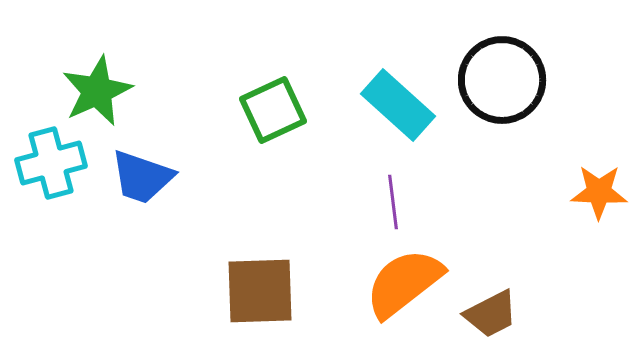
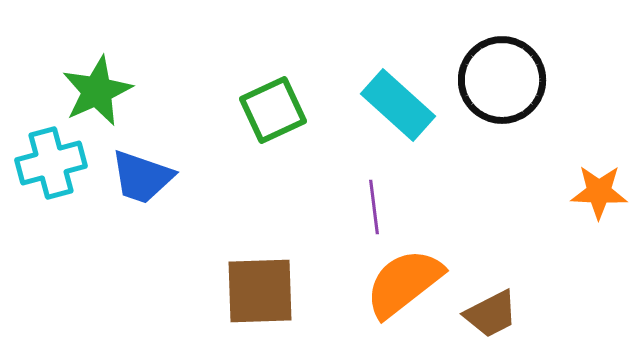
purple line: moved 19 px left, 5 px down
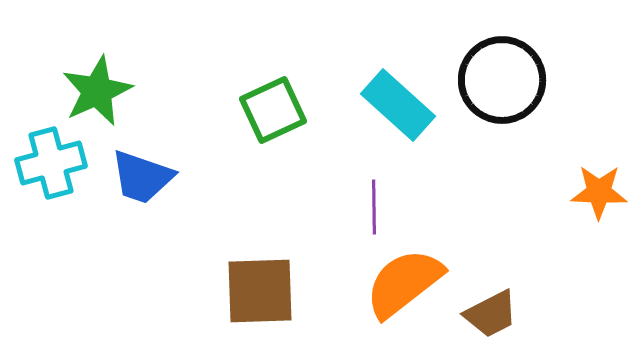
purple line: rotated 6 degrees clockwise
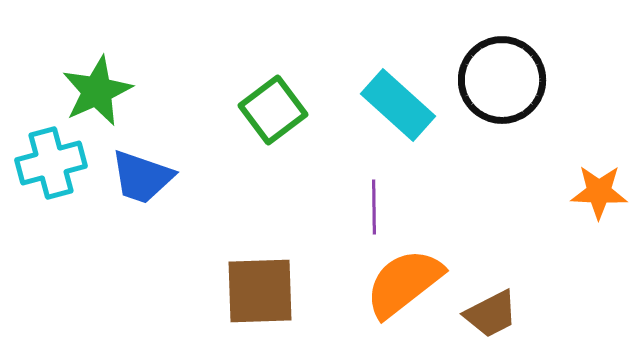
green square: rotated 12 degrees counterclockwise
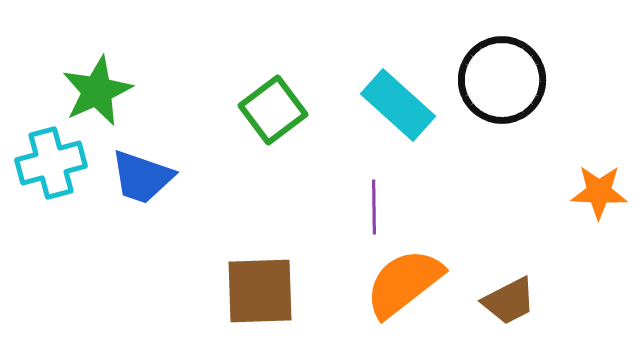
brown trapezoid: moved 18 px right, 13 px up
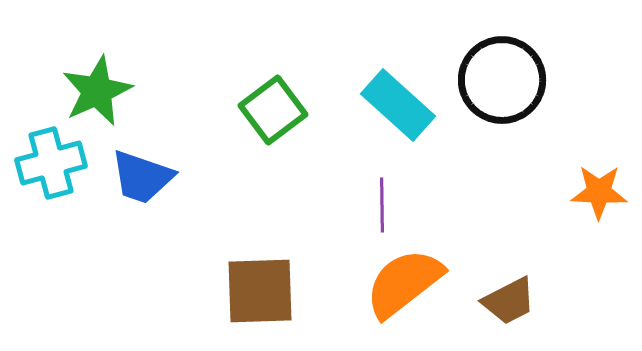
purple line: moved 8 px right, 2 px up
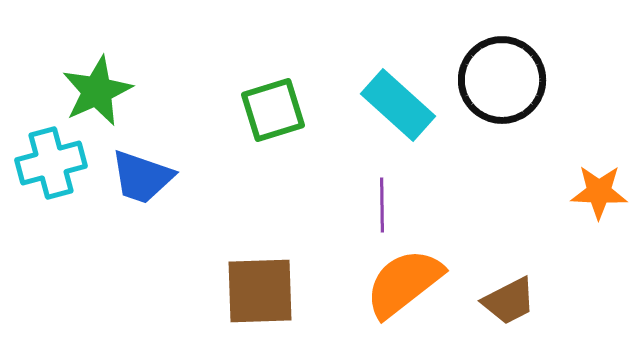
green square: rotated 20 degrees clockwise
